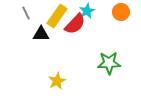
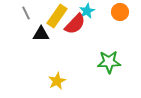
orange circle: moved 1 px left
green star: moved 1 px up
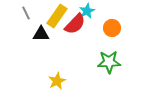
orange circle: moved 8 px left, 16 px down
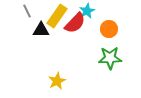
gray line: moved 1 px right, 2 px up
red semicircle: moved 1 px up
orange circle: moved 3 px left, 1 px down
black triangle: moved 4 px up
green star: moved 1 px right, 4 px up
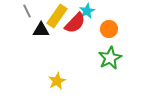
green star: rotated 25 degrees counterclockwise
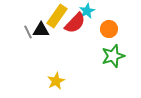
gray line: moved 1 px right, 21 px down
green star: moved 3 px right, 2 px up; rotated 10 degrees clockwise
yellow star: moved 1 px left
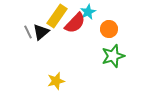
cyan star: moved 1 px right, 1 px down
black triangle: moved 2 px down; rotated 42 degrees counterclockwise
yellow star: rotated 12 degrees clockwise
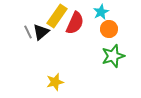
cyan star: moved 13 px right
red semicircle: rotated 20 degrees counterclockwise
yellow star: moved 1 px left, 1 px down
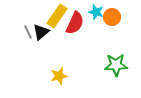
cyan star: moved 5 px left; rotated 28 degrees counterclockwise
orange circle: moved 3 px right, 12 px up
green star: moved 3 px right, 9 px down; rotated 15 degrees clockwise
yellow star: moved 4 px right, 6 px up
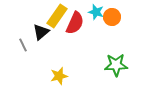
gray line: moved 5 px left, 13 px down
